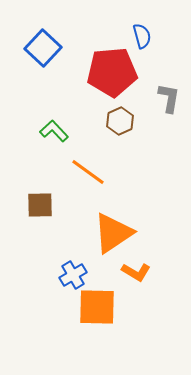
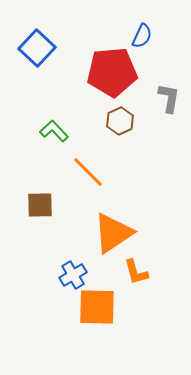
blue semicircle: rotated 40 degrees clockwise
blue square: moved 6 px left
orange line: rotated 9 degrees clockwise
orange L-shape: rotated 44 degrees clockwise
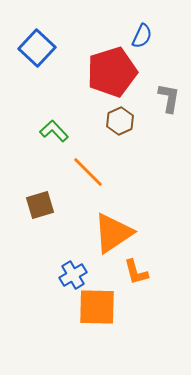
red pentagon: rotated 12 degrees counterclockwise
brown square: rotated 16 degrees counterclockwise
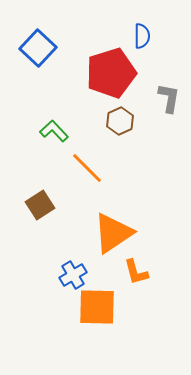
blue semicircle: rotated 25 degrees counterclockwise
blue square: moved 1 px right
red pentagon: moved 1 px left, 1 px down
orange line: moved 1 px left, 4 px up
brown square: rotated 16 degrees counterclockwise
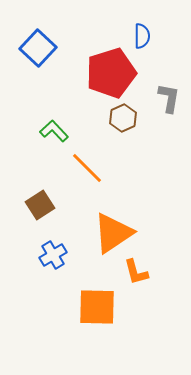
brown hexagon: moved 3 px right, 3 px up
blue cross: moved 20 px left, 20 px up
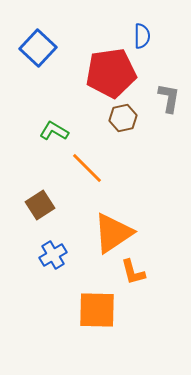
red pentagon: rotated 9 degrees clockwise
brown hexagon: rotated 12 degrees clockwise
green L-shape: rotated 16 degrees counterclockwise
orange L-shape: moved 3 px left
orange square: moved 3 px down
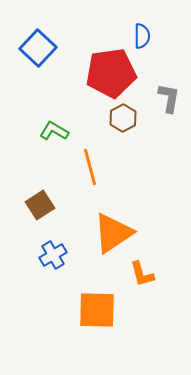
brown hexagon: rotated 16 degrees counterclockwise
orange line: moved 3 px right, 1 px up; rotated 30 degrees clockwise
orange L-shape: moved 9 px right, 2 px down
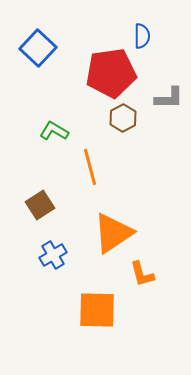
gray L-shape: rotated 80 degrees clockwise
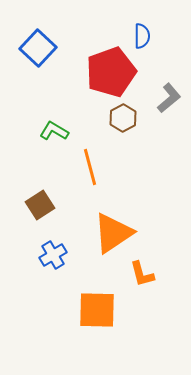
red pentagon: moved 1 px up; rotated 12 degrees counterclockwise
gray L-shape: rotated 40 degrees counterclockwise
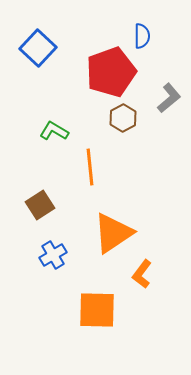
orange line: rotated 9 degrees clockwise
orange L-shape: rotated 52 degrees clockwise
